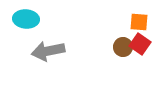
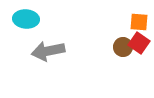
red square: moved 1 px left, 1 px up
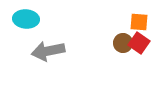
brown circle: moved 4 px up
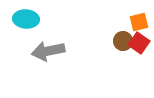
orange square: rotated 18 degrees counterclockwise
brown circle: moved 2 px up
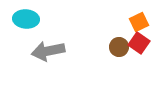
orange square: rotated 12 degrees counterclockwise
brown circle: moved 4 px left, 6 px down
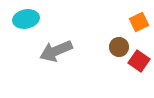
cyan ellipse: rotated 15 degrees counterclockwise
red square: moved 18 px down
gray arrow: moved 8 px right; rotated 12 degrees counterclockwise
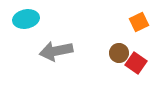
brown circle: moved 6 px down
gray arrow: rotated 12 degrees clockwise
red square: moved 3 px left, 2 px down
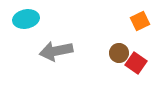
orange square: moved 1 px right, 1 px up
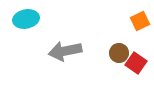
gray arrow: moved 9 px right
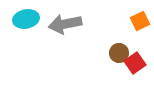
gray arrow: moved 27 px up
red square: moved 1 px left; rotated 20 degrees clockwise
